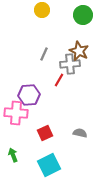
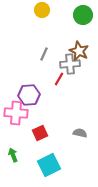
red line: moved 1 px up
red square: moved 5 px left
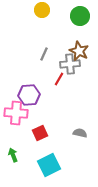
green circle: moved 3 px left, 1 px down
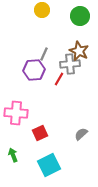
purple hexagon: moved 5 px right, 25 px up
gray semicircle: moved 1 px right, 1 px down; rotated 56 degrees counterclockwise
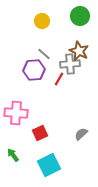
yellow circle: moved 11 px down
gray line: rotated 72 degrees counterclockwise
green arrow: rotated 16 degrees counterclockwise
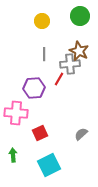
gray line: rotated 48 degrees clockwise
purple hexagon: moved 18 px down
green arrow: rotated 32 degrees clockwise
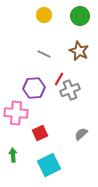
yellow circle: moved 2 px right, 6 px up
gray line: rotated 64 degrees counterclockwise
gray cross: moved 26 px down; rotated 18 degrees counterclockwise
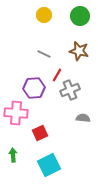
brown star: rotated 12 degrees counterclockwise
red line: moved 2 px left, 4 px up
gray semicircle: moved 2 px right, 16 px up; rotated 48 degrees clockwise
